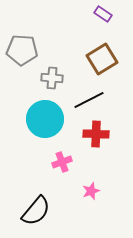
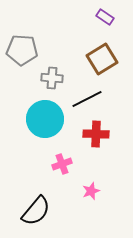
purple rectangle: moved 2 px right, 3 px down
black line: moved 2 px left, 1 px up
pink cross: moved 2 px down
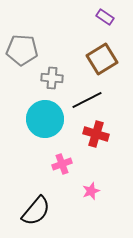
black line: moved 1 px down
red cross: rotated 15 degrees clockwise
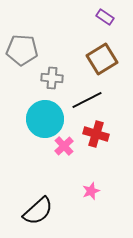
pink cross: moved 2 px right, 18 px up; rotated 24 degrees counterclockwise
black semicircle: moved 2 px right; rotated 8 degrees clockwise
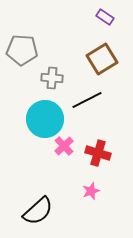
red cross: moved 2 px right, 19 px down
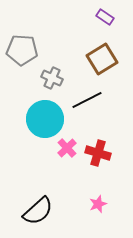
gray cross: rotated 20 degrees clockwise
pink cross: moved 3 px right, 2 px down
pink star: moved 7 px right, 13 px down
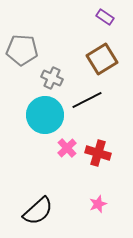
cyan circle: moved 4 px up
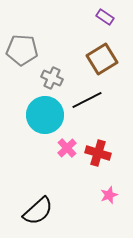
pink star: moved 11 px right, 9 px up
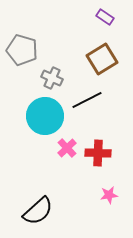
gray pentagon: rotated 12 degrees clockwise
cyan circle: moved 1 px down
red cross: rotated 15 degrees counterclockwise
pink star: rotated 12 degrees clockwise
